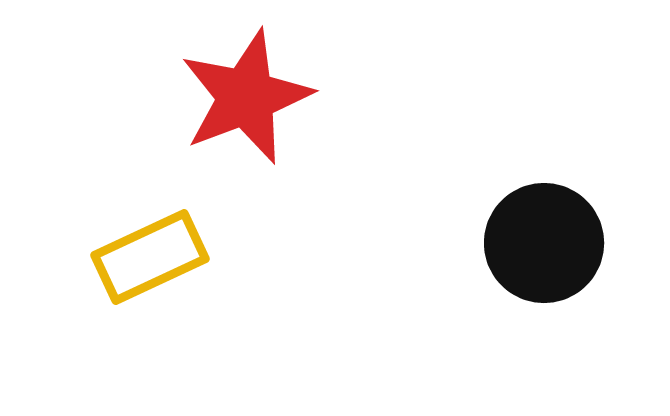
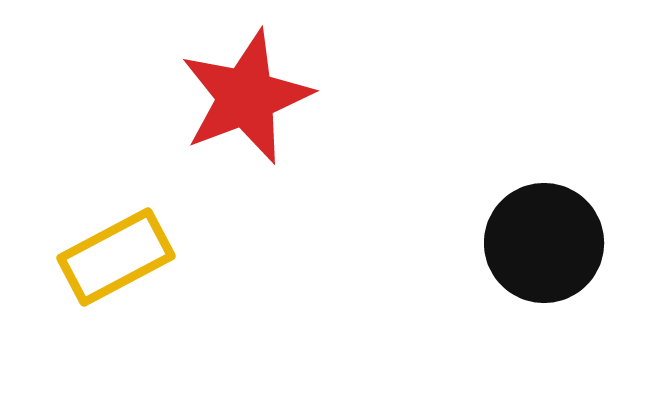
yellow rectangle: moved 34 px left; rotated 3 degrees counterclockwise
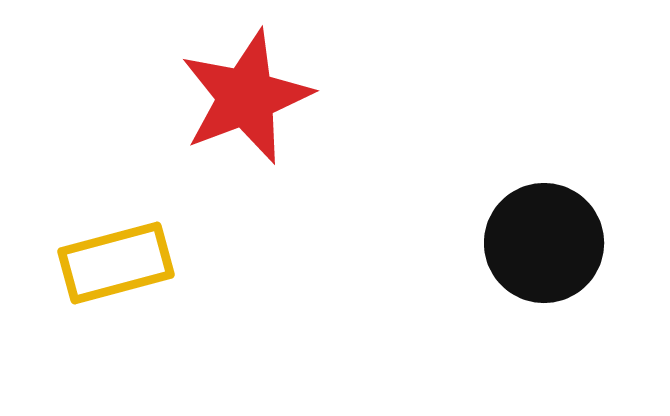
yellow rectangle: moved 6 px down; rotated 13 degrees clockwise
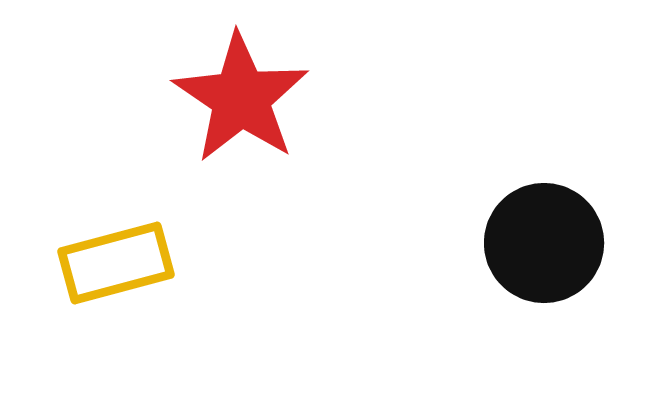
red star: moved 5 px left, 1 px down; rotated 17 degrees counterclockwise
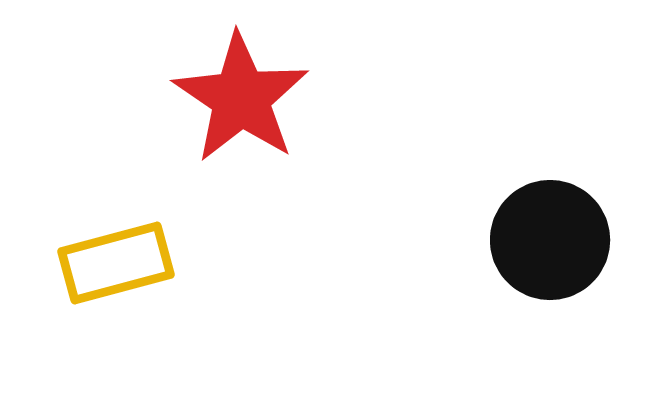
black circle: moved 6 px right, 3 px up
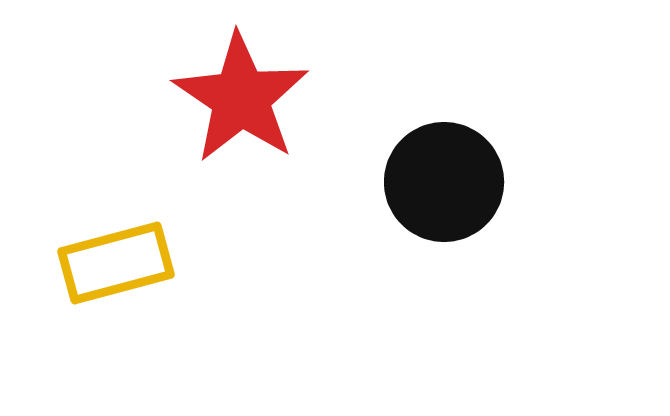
black circle: moved 106 px left, 58 px up
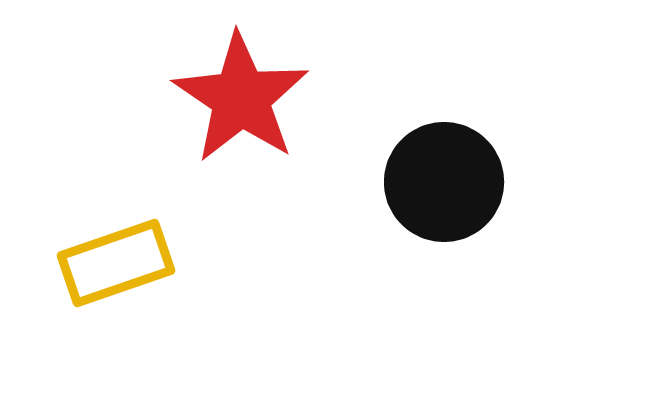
yellow rectangle: rotated 4 degrees counterclockwise
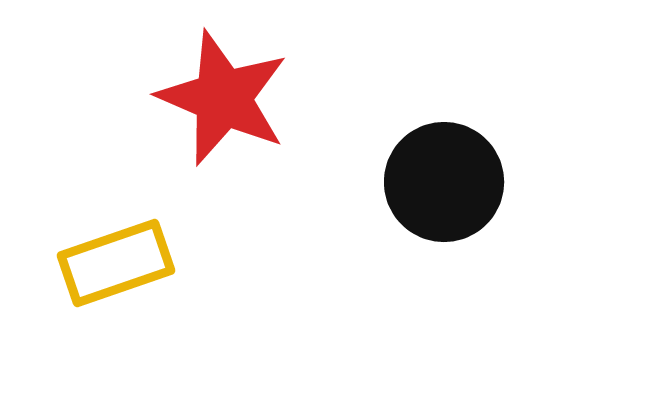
red star: moved 18 px left; rotated 11 degrees counterclockwise
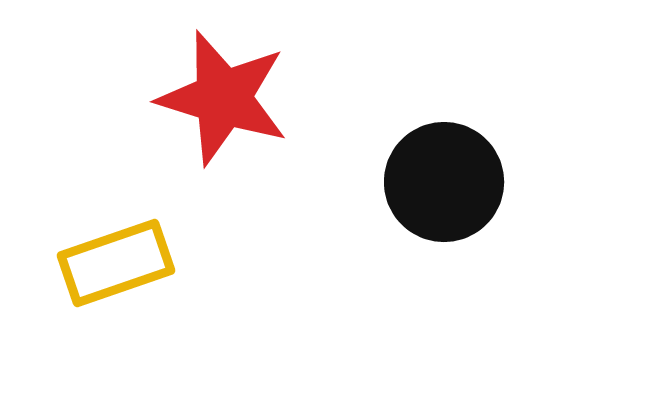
red star: rotated 6 degrees counterclockwise
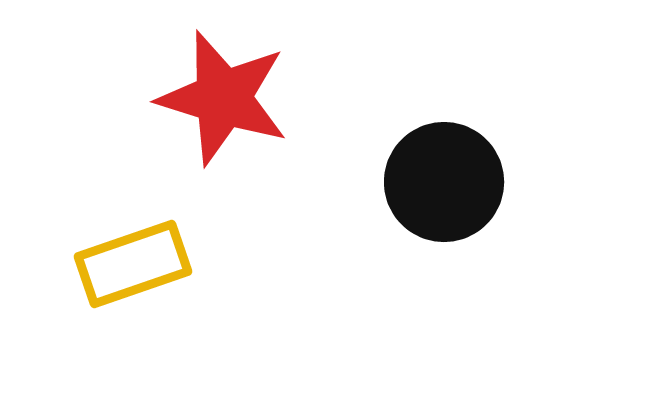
yellow rectangle: moved 17 px right, 1 px down
